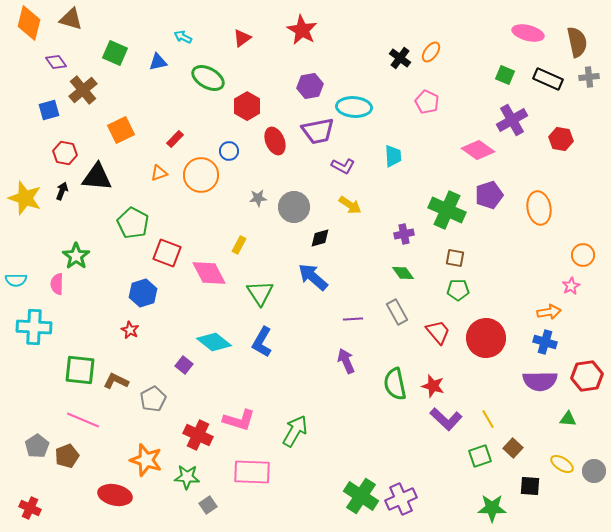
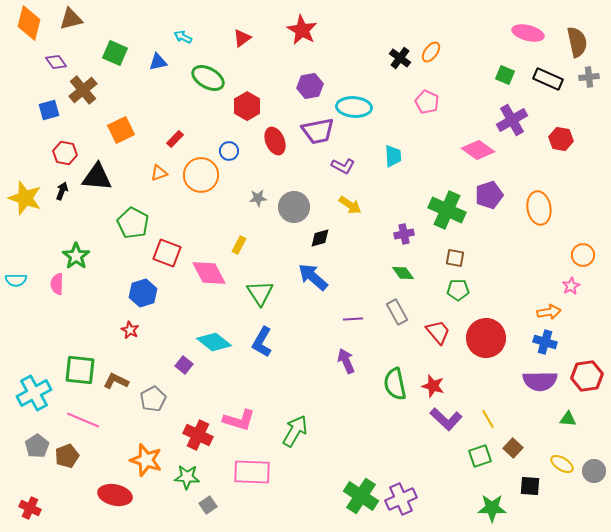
brown triangle at (71, 19): rotated 30 degrees counterclockwise
cyan cross at (34, 327): moved 66 px down; rotated 32 degrees counterclockwise
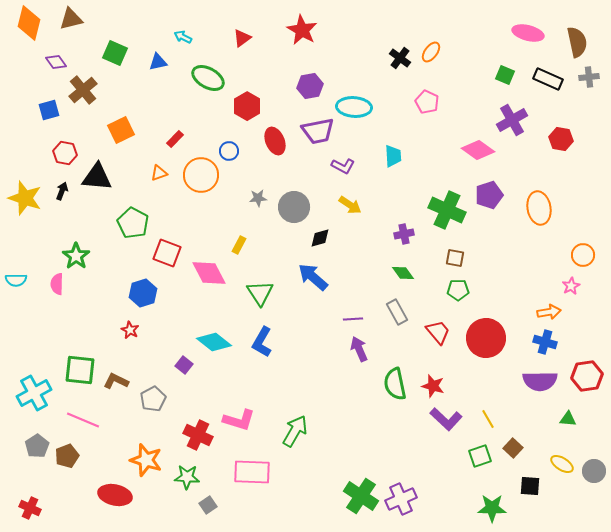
purple arrow at (346, 361): moved 13 px right, 12 px up
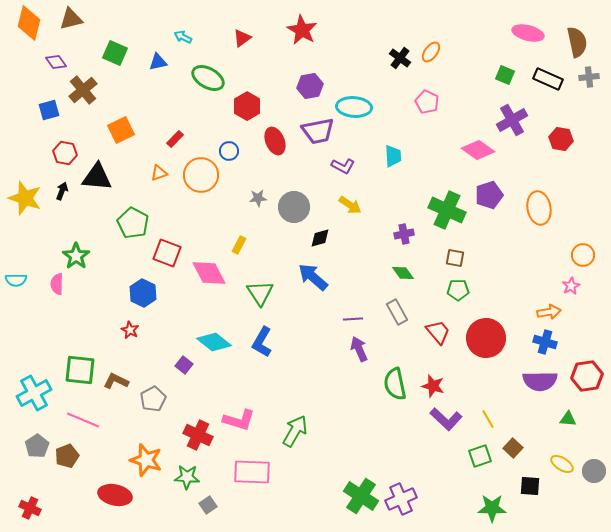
blue hexagon at (143, 293): rotated 16 degrees counterclockwise
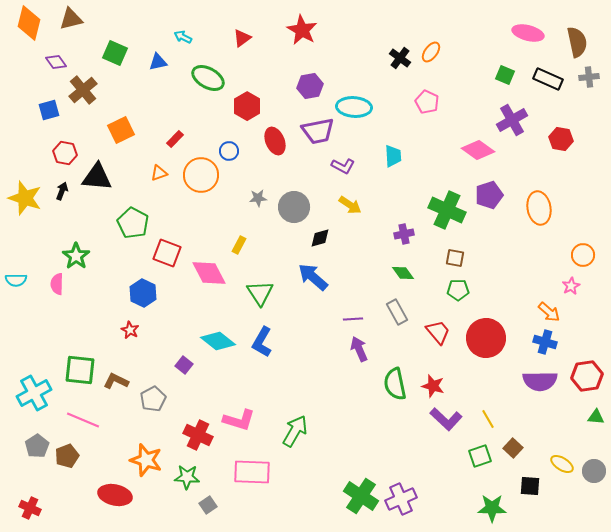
orange arrow at (549, 312): rotated 50 degrees clockwise
cyan diamond at (214, 342): moved 4 px right, 1 px up
green triangle at (568, 419): moved 28 px right, 2 px up
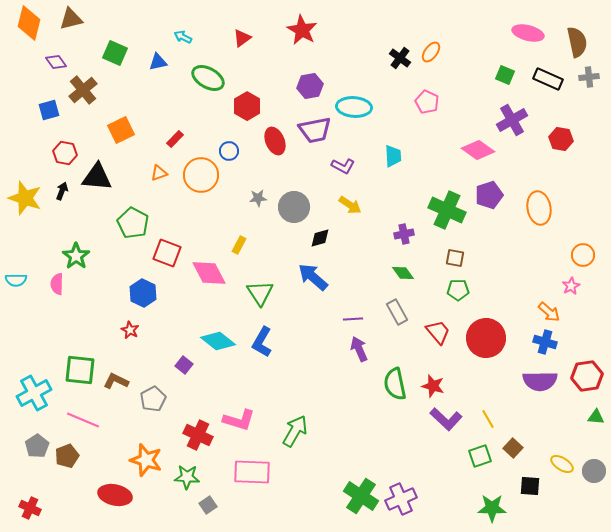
purple trapezoid at (318, 131): moved 3 px left, 1 px up
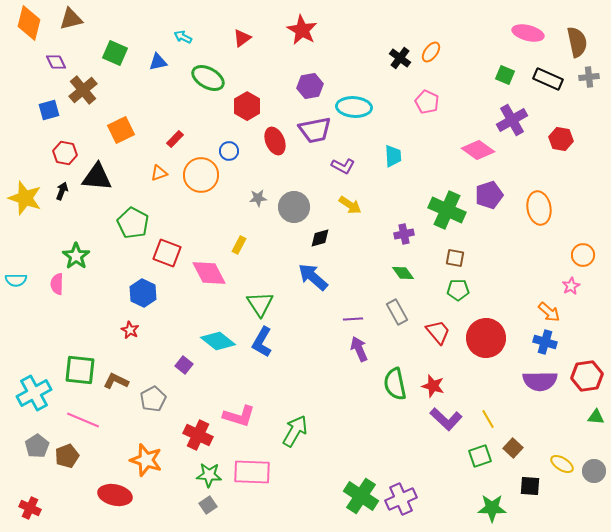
purple diamond at (56, 62): rotated 10 degrees clockwise
green triangle at (260, 293): moved 11 px down
pink L-shape at (239, 420): moved 4 px up
green star at (187, 477): moved 22 px right, 2 px up
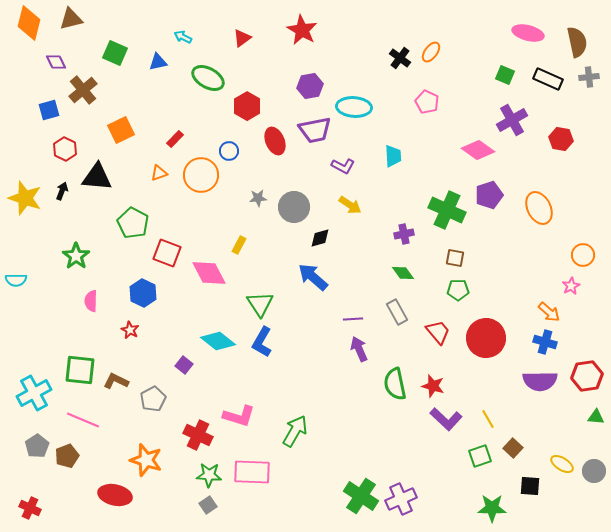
red hexagon at (65, 153): moved 4 px up; rotated 15 degrees clockwise
orange ellipse at (539, 208): rotated 16 degrees counterclockwise
pink semicircle at (57, 284): moved 34 px right, 17 px down
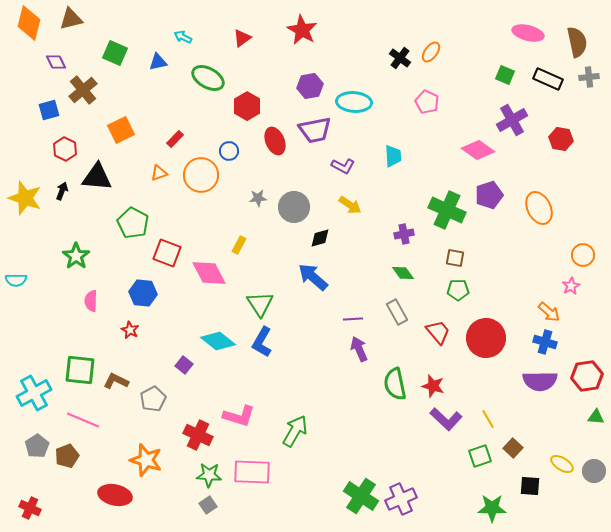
cyan ellipse at (354, 107): moved 5 px up
blue hexagon at (143, 293): rotated 20 degrees counterclockwise
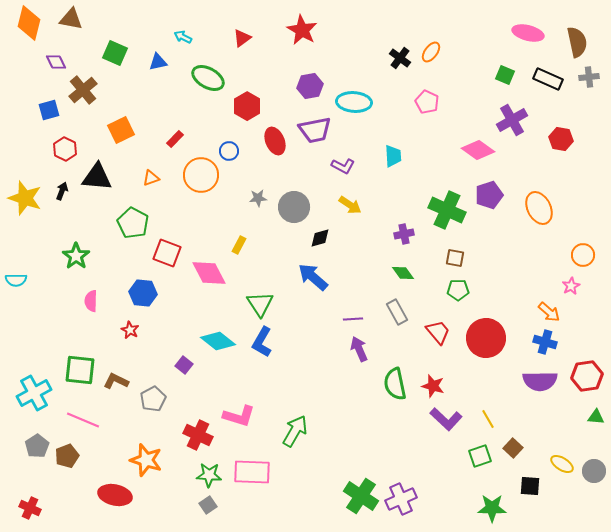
brown triangle at (71, 19): rotated 25 degrees clockwise
orange triangle at (159, 173): moved 8 px left, 5 px down
